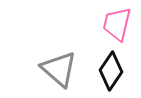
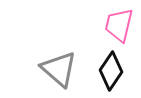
pink trapezoid: moved 2 px right, 1 px down
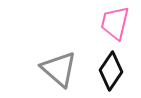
pink trapezoid: moved 4 px left, 2 px up
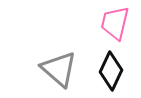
black diamond: rotated 9 degrees counterclockwise
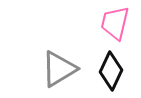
gray triangle: rotated 48 degrees clockwise
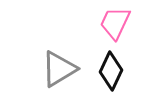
pink trapezoid: rotated 12 degrees clockwise
